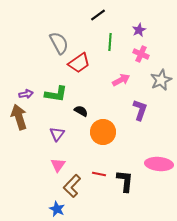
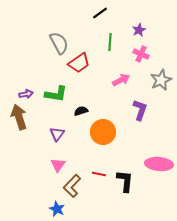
black line: moved 2 px right, 2 px up
black semicircle: rotated 48 degrees counterclockwise
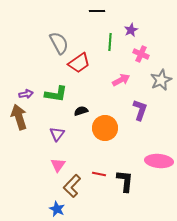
black line: moved 3 px left, 2 px up; rotated 35 degrees clockwise
purple star: moved 8 px left
orange circle: moved 2 px right, 4 px up
pink ellipse: moved 3 px up
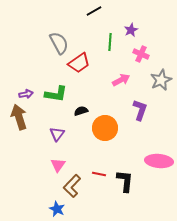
black line: moved 3 px left; rotated 28 degrees counterclockwise
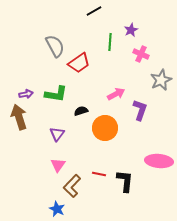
gray semicircle: moved 4 px left, 3 px down
pink arrow: moved 5 px left, 14 px down
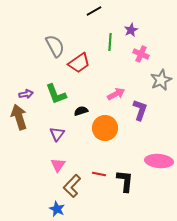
green L-shape: rotated 60 degrees clockwise
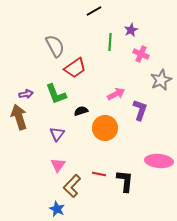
red trapezoid: moved 4 px left, 5 px down
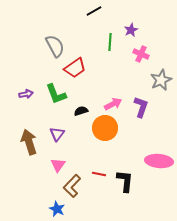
pink arrow: moved 3 px left, 10 px down
purple L-shape: moved 1 px right, 3 px up
brown arrow: moved 10 px right, 25 px down
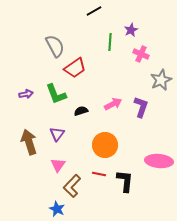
orange circle: moved 17 px down
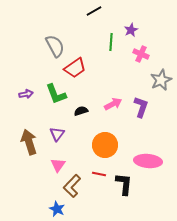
green line: moved 1 px right
pink ellipse: moved 11 px left
black L-shape: moved 1 px left, 3 px down
